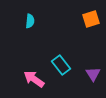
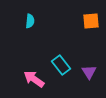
orange square: moved 2 px down; rotated 12 degrees clockwise
purple triangle: moved 4 px left, 2 px up
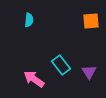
cyan semicircle: moved 1 px left, 1 px up
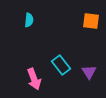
orange square: rotated 12 degrees clockwise
pink arrow: rotated 145 degrees counterclockwise
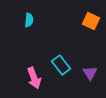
orange square: rotated 18 degrees clockwise
purple triangle: moved 1 px right, 1 px down
pink arrow: moved 1 px up
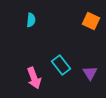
cyan semicircle: moved 2 px right
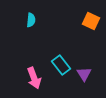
purple triangle: moved 6 px left, 1 px down
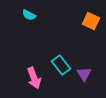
cyan semicircle: moved 2 px left, 5 px up; rotated 112 degrees clockwise
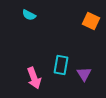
cyan rectangle: rotated 48 degrees clockwise
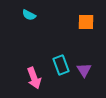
orange square: moved 5 px left, 1 px down; rotated 24 degrees counterclockwise
cyan rectangle: rotated 30 degrees counterclockwise
purple triangle: moved 4 px up
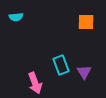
cyan semicircle: moved 13 px left, 2 px down; rotated 32 degrees counterclockwise
purple triangle: moved 2 px down
pink arrow: moved 1 px right, 5 px down
